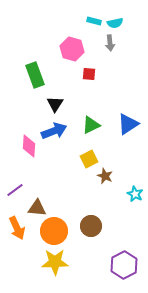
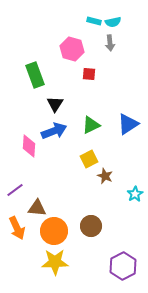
cyan semicircle: moved 2 px left, 1 px up
cyan star: rotated 14 degrees clockwise
purple hexagon: moved 1 px left, 1 px down
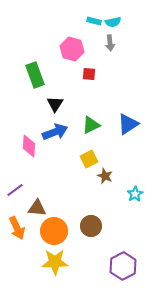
blue arrow: moved 1 px right, 1 px down
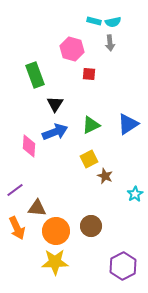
orange circle: moved 2 px right
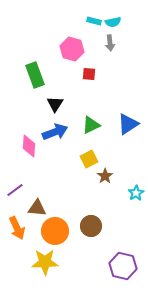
brown star: rotated 14 degrees clockwise
cyan star: moved 1 px right, 1 px up
orange circle: moved 1 px left
yellow star: moved 10 px left
purple hexagon: rotated 20 degrees counterclockwise
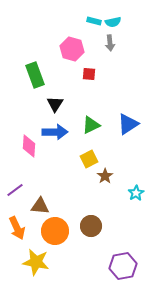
blue arrow: rotated 20 degrees clockwise
brown triangle: moved 3 px right, 2 px up
yellow star: moved 9 px left; rotated 12 degrees clockwise
purple hexagon: rotated 24 degrees counterclockwise
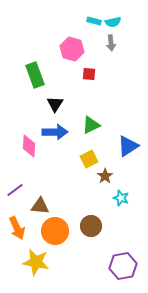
gray arrow: moved 1 px right
blue triangle: moved 22 px down
cyan star: moved 15 px left, 5 px down; rotated 21 degrees counterclockwise
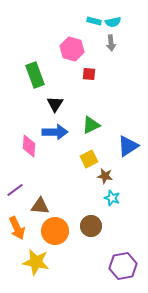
brown star: rotated 28 degrees counterclockwise
cyan star: moved 9 px left
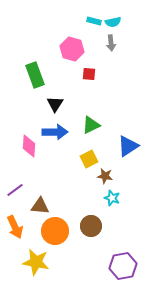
orange arrow: moved 2 px left, 1 px up
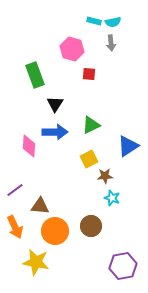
brown star: rotated 14 degrees counterclockwise
